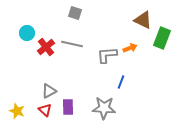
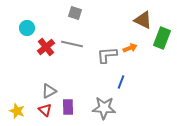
cyan circle: moved 5 px up
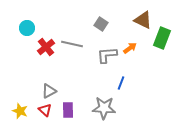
gray square: moved 26 px right, 11 px down; rotated 16 degrees clockwise
orange arrow: rotated 16 degrees counterclockwise
blue line: moved 1 px down
purple rectangle: moved 3 px down
yellow star: moved 3 px right
